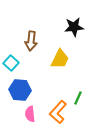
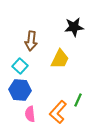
cyan square: moved 9 px right, 3 px down
green line: moved 2 px down
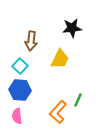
black star: moved 2 px left, 1 px down
pink semicircle: moved 13 px left, 2 px down
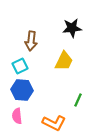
yellow trapezoid: moved 4 px right, 2 px down
cyan square: rotated 21 degrees clockwise
blue hexagon: moved 2 px right
orange L-shape: moved 4 px left, 11 px down; rotated 105 degrees counterclockwise
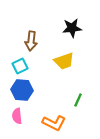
yellow trapezoid: rotated 45 degrees clockwise
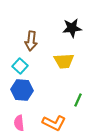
yellow trapezoid: rotated 15 degrees clockwise
cyan square: rotated 21 degrees counterclockwise
pink semicircle: moved 2 px right, 7 px down
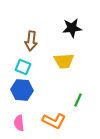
cyan square: moved 3 px right, 1 px down; rotated 21 degrees counterclockwise
orange L-shape: moved 2 px up
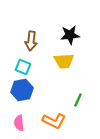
black star: moved 2 px left, 7 px down
blue hexagon: rotated 15 degrees counterclockwise
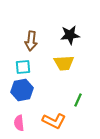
yellow trapezoid: moved 2 px down
cyan square: rotated 28 degrees counterclockwise
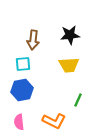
brown arrow: moved 2 px right, 1 px up
yellow trapezoid: moved 5 px right, 2 px down
cyan square: moved 3 px up
pink semicircle: moved 1 px up
